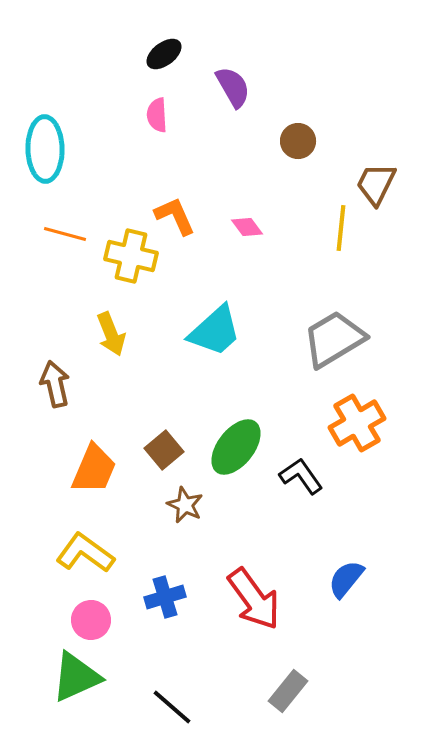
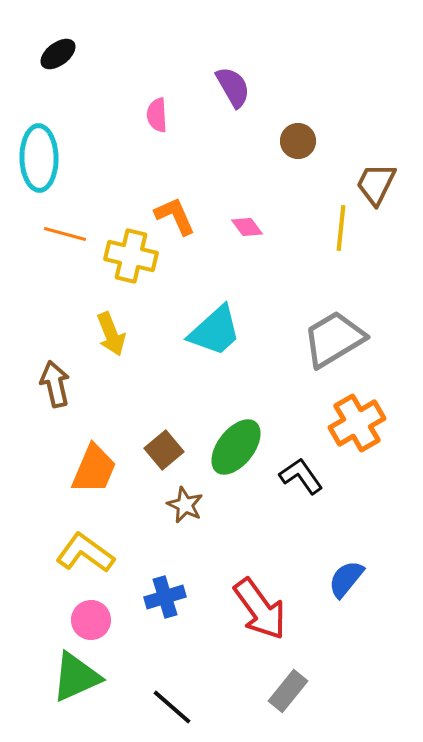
black ellipse: moved 106 px left
cyan ellipse: moved 6 px left, 9 px down
red arrow: moved 6 px right, 10 px down
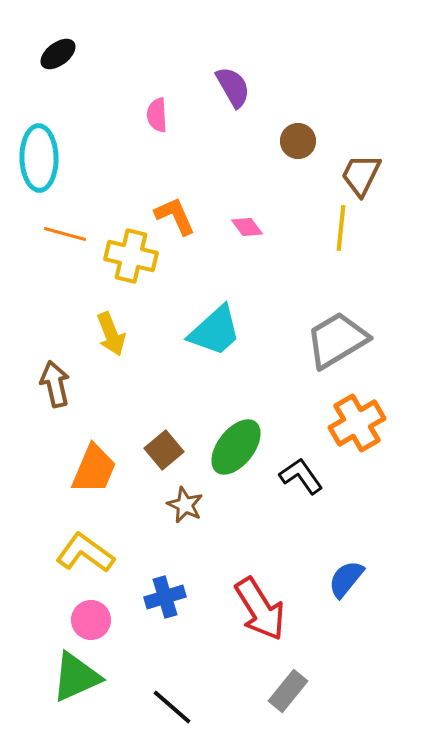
brown trapezoid: moved 15 px left, 9 px up
gray trapezoid: moved 3 px right, 1 px down
red arrow: rotated 4 degrees clockwise
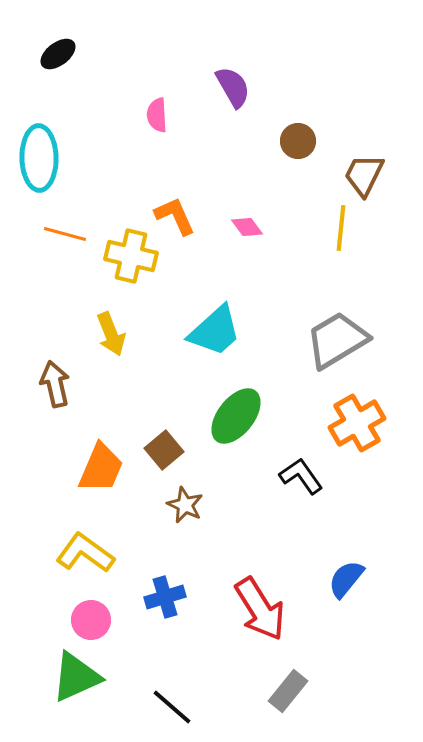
brown trapezoid: moved 3 px right
green ellipse: moved 31 px up
orange trapezoid: moved 7 px right, 1 px up
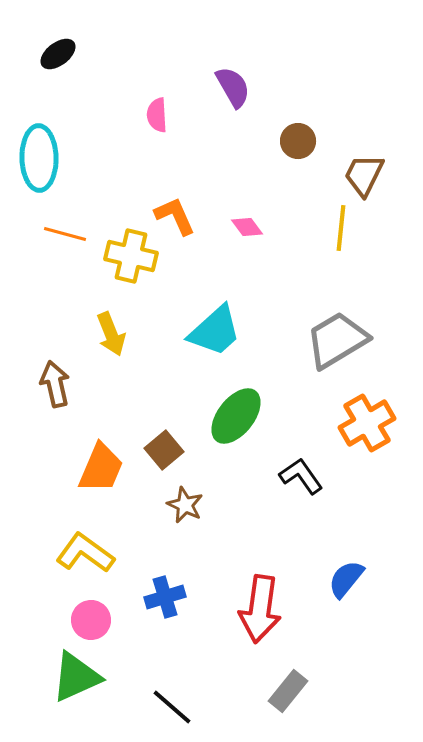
orange cross: moved 10 px right
red arrow: rotated 40 degrees clockwise
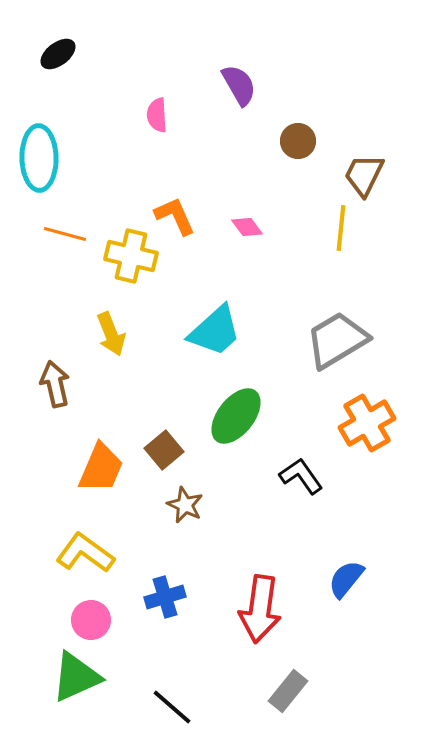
purple semicircle: moved 6 px right, 2 px up
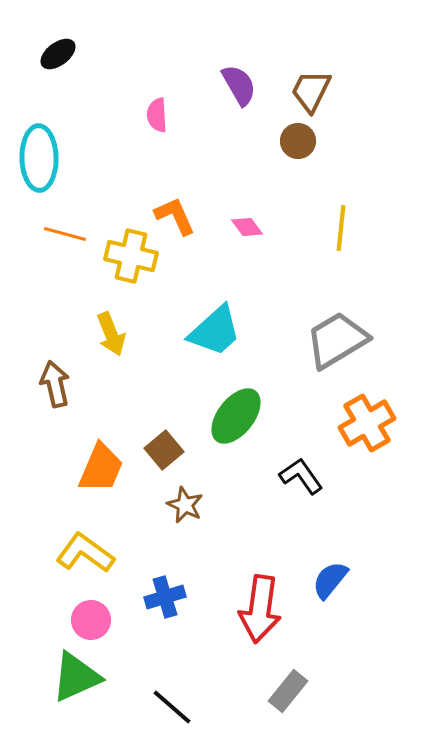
brown trapezoid: moved 53 px left, 84 px up
blue semicircle: moved 16 px left, 1 px down
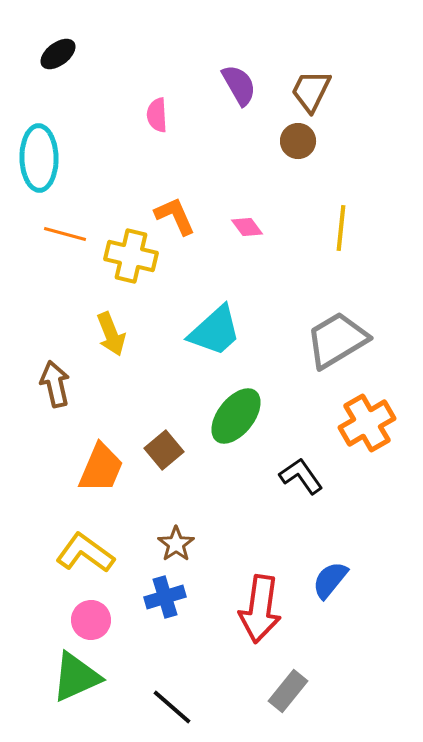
brown star: moved 9 px left, 39 px down; rotated 12 degrees clockwise
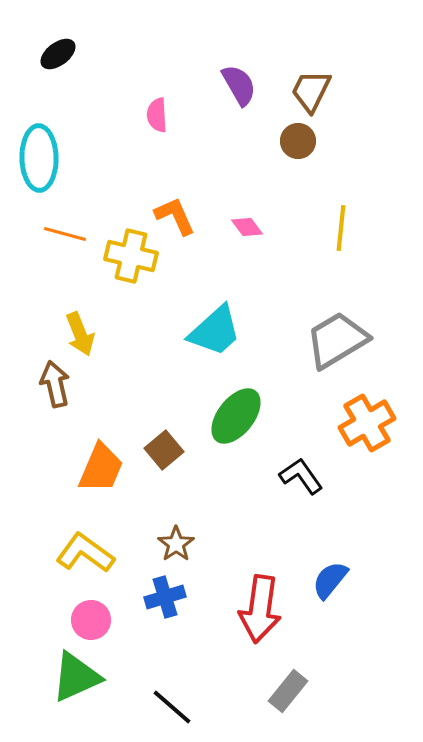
yellow arrow: moved 31 px left
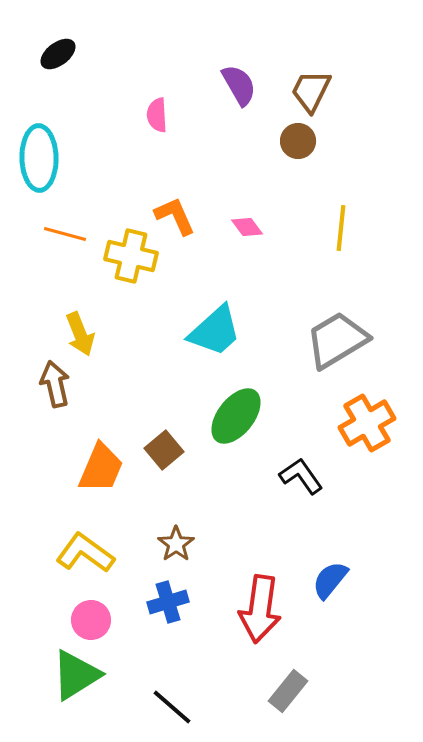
blue cross: moved 3 px right, 5 px down
green triangle: moved 2 px up; rotated 8 degrees counterclockwise
